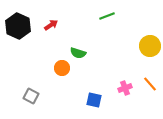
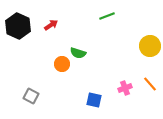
orange circle: moved 4 px up
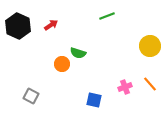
pink cross: moved 1 px up
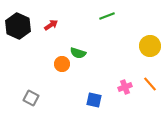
gray square: moved 2 px down
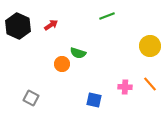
pink cross: rotated 24 degrees clockwise
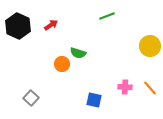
orange line: moved 4 px down
gray square: rotated 14 degrees clockwise
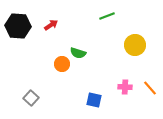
black hexagon: rotated 20 degrees counterclockwise
yellow circle: moved 15 px left, 1 px up
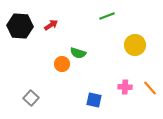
black hexagon: moved 2 px right
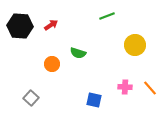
orange circle: moved 10 px left
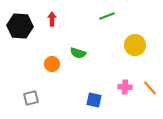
red arrow: moved 1 px right, 6 px up; rotated 56 degrees counterclockwise
gray square: rotated 35 degrees clockwise
